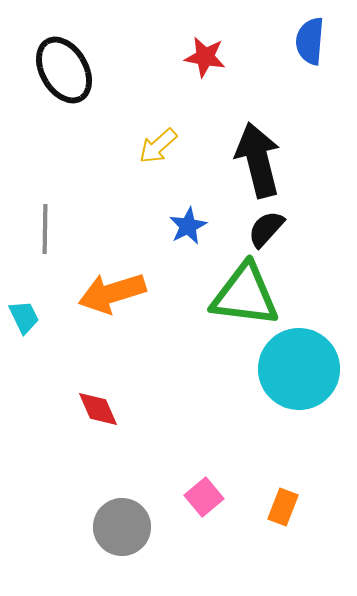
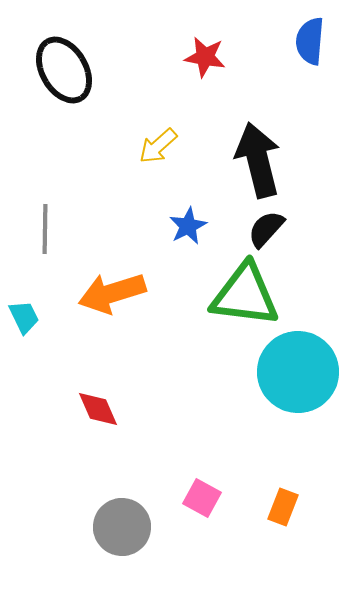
cyan circle: moved 1 px left, 3 px down
pink square: moved 2 px left, 1 px down; rotated 21 degrees counterclockwise
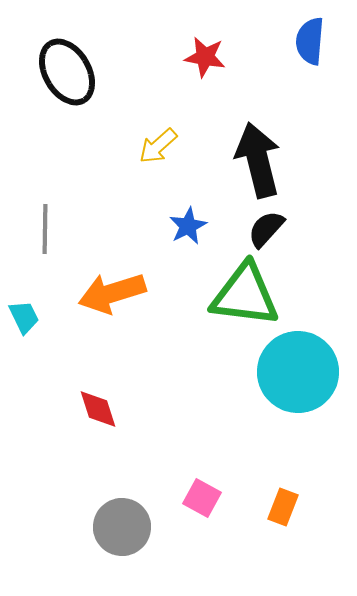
black ellipse: moved 3 px right, 2 px down
red diamond: rotated 6 degrees clockwise
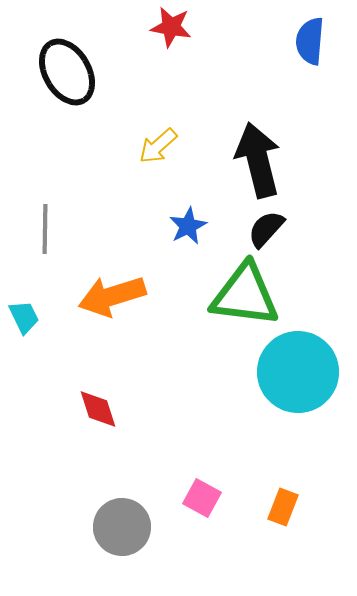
red star: moved 34 px left, 30 px up
orange arrow: moved 3 px down
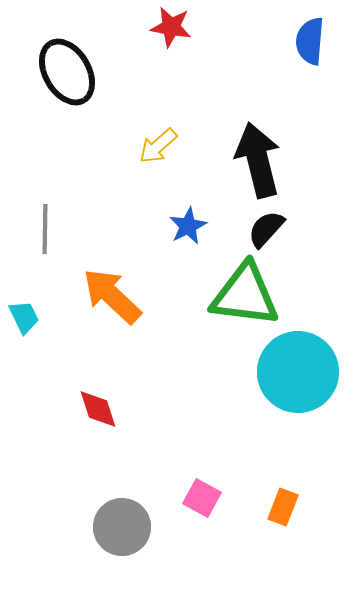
orange arrow: rotated 60 degrees clockwise
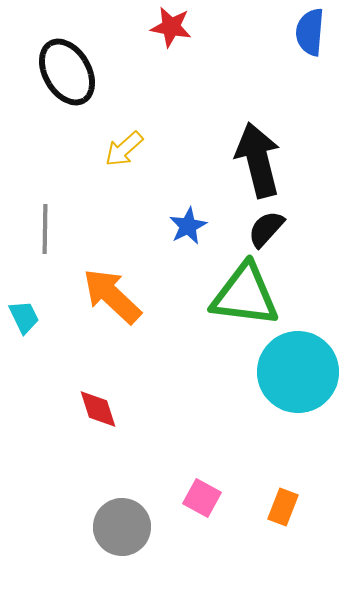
blue semicircle: moved 9 px up
yellow arrow: moved 34 px left, 3 px down
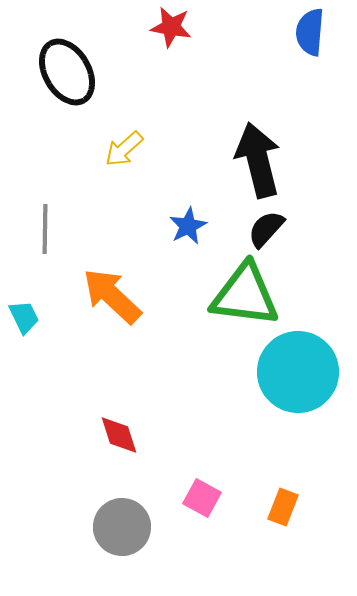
red diamond: moved 21 px right, 26 px down
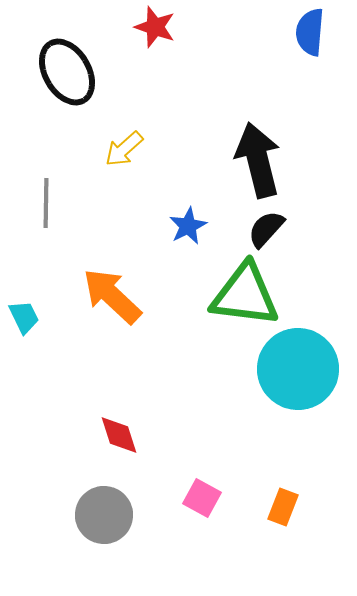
red star: moved 16 px left; rotated 9 degrees clockwise
gray line: moved 1 px right, 26 px up
cyan circle: moved 3 px up
gray circle: moved 18 px left, 12 px up
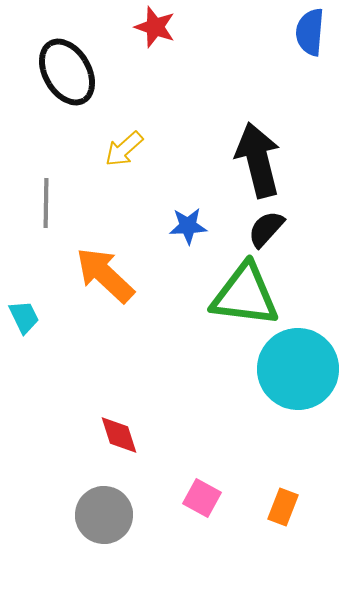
blue star: rotated 24 degrees clockwise
orange arrow: moved 7 px left, 21 px up
